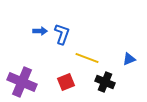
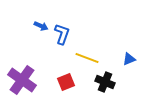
blue arrow: moved 1 px right, 5 px up; rotated 24 degrees clockwise
purple cross: moved 2 px up; rotated 12 degrees clockwise
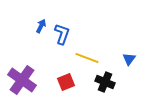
blue arrow: rotated 88 degrees counterclockwise
blue triangle: rotated 32 degrees counterclockwise
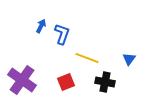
black cross: rotated 12 degrees counterclockwise
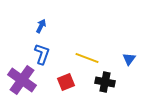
blue L-shape: moved 20 px left, 20 px down
